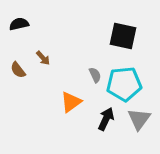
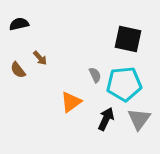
black square: moved 5 px right, 3 px down
brown arrow: moved 3 px left
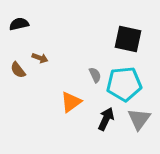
brown arrow: rotated 28 degrees counterclockwise
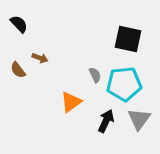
black semicircle: rotated 60 degrees clockwise
black arrow: moved 2 px down
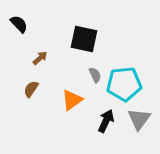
black square: moved 44 px left
brown arrow: rotated 63 degrees counterclockwise
brown semicircle: moved 13 px right, 19 px down; rotated 72 degrees clockwise
orange triangle: moved 1 px right, 2 px up
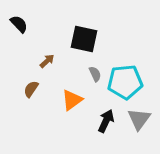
brown arrow: moved 7 px right, 3 px down
gray semicircle: moved 1 px up
cyan pentagon: moved 1 px right, 2 px up
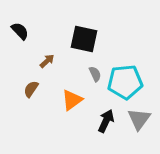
black semicircle: moved 1 px right, 7 px down
